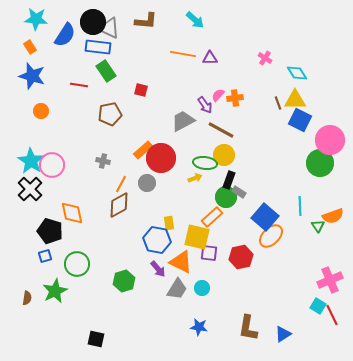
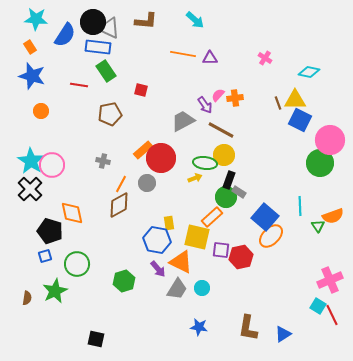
cyan diamond at (297, 73): moved 12 px right, 1 px up; rotated 45 degrees counterclockwise
purple square at (209, 253): moved 12 px right, 3 px up
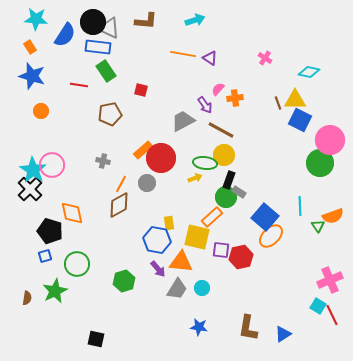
cyan arrow at (195, 20): rotated 60 degrees counterclockwise
purple triangle at (210, 58): rotated 35 degrees clockwise
pink semicircle at (218, 95): moved 6 px up
cyan star at (31, 161): moved 2 px right, 9 px down
orange triangle at (181, 262): rotated 20 degrees counterclockwise
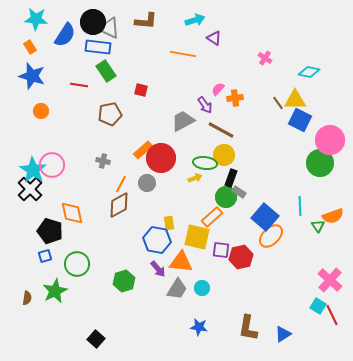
purple triangle at (210, 58): moved 4 px right, 20 px up
brown line at (278, 103): rotated 16 degrees counterclockwise
black rectangle at (229, 180): moved 2 px right, 2 px up
pink cross at (330, 280): rotated 25 degrees counterclockwise
black square at (96, 339): rotated 30 degrees clockwise
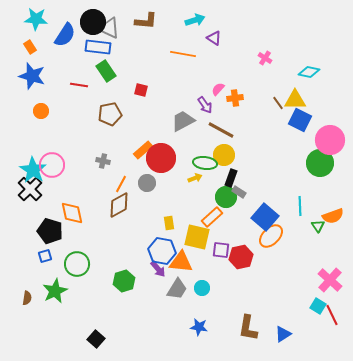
blue hexagon at (157, 240): moved 5 px right, 11 px down
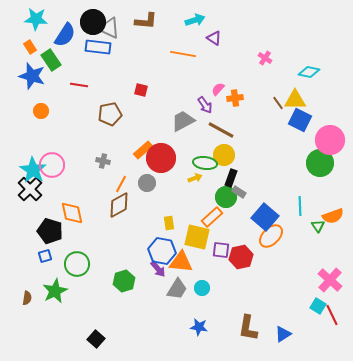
green rectangle at (106, 71): moved 55 px left, 11 px up
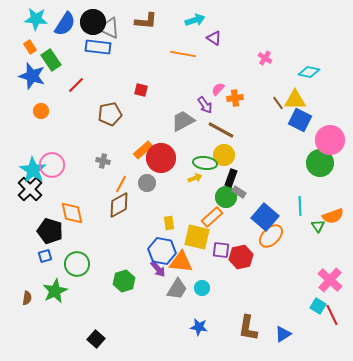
blue semicircle at (65, 35): moved 11 px up
red line at (79, 85): moved 3 px left; rotated 54 degrees counterclockwise
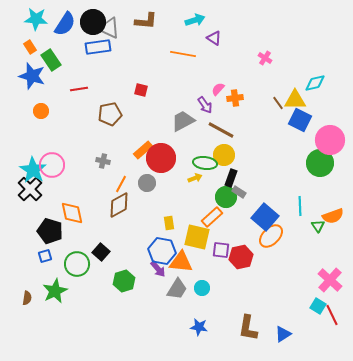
blue rectangle at (98, 47): rotated 15 degrees counterclockwise
cyan diamond at (309, 72): moved 6 px right, 11 px down; rotated 25 degrees counterclockwise
red line at (76, 85): moved 3 px right, 4 px down; rotated 36 degrees clockwise
black square at (96, 339): moved 5 px right, 87 px up
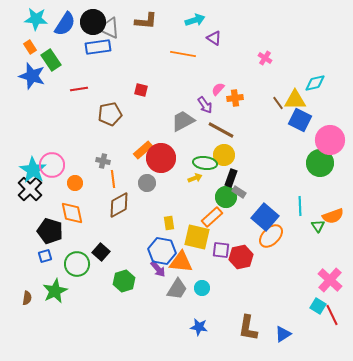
orange circle at (41, 111): moved 34 px right, 72 px down
orange line at (121, 184): moved 8 px left, 5 px up; rotated 36 degrees counterclockwise
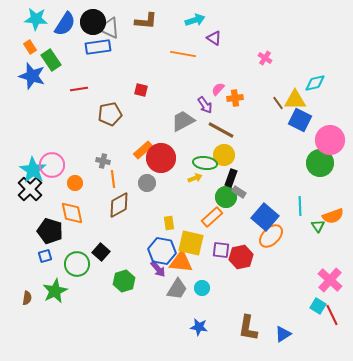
yellow square at (197, 237): moved 6 px left, 6 px down
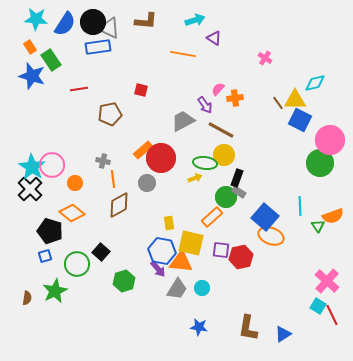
cyan star at (33, 170): moved 1 px left, 3 px up
black rectangle at (231, 178): moved 6 px right
orange diamond at (72, 213): rotated 40 degrees counterclockwise
orange ellipse at (271, 236): rotated 65 degrees clockwise
pink cross at (330, 280): moved 3 px left, 1 px down
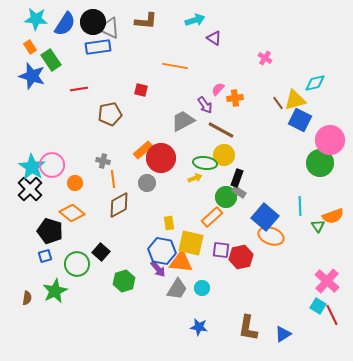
orange line at (183, 54): moved 8 px left, 12 px down
yellow triangle at (295, 100): rotated 15 degrees counterclockwise
